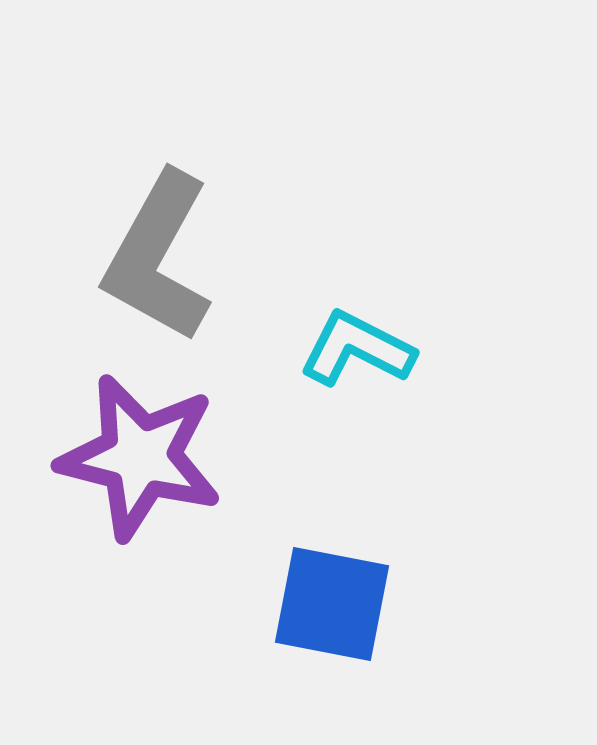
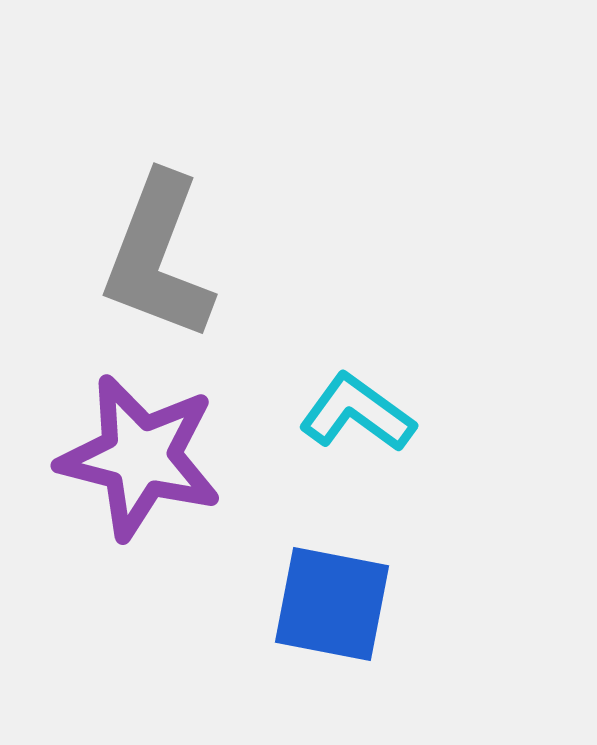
gray L-shape: rotated 8 degrees counterclockwise
cyan L-shape: moved 64 px down; rotated 9 degrees clockwise
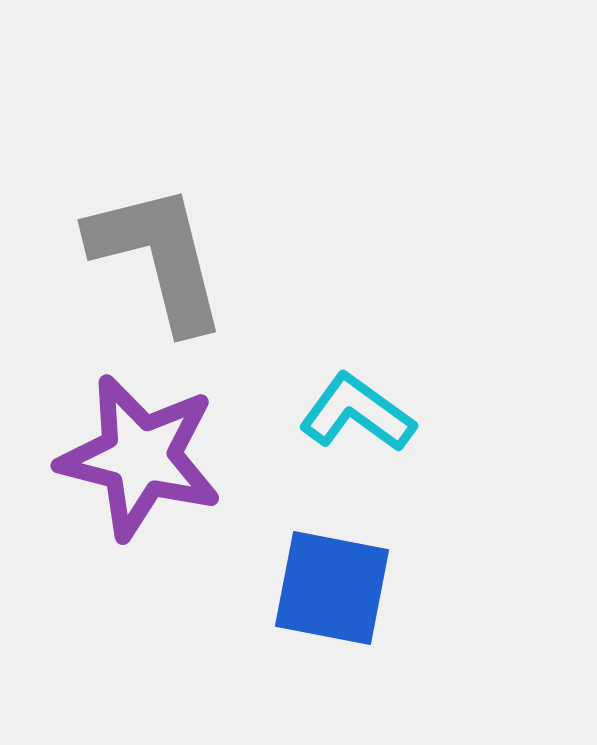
gray L-shape: rotated 145 degrees clockwise
blue square: moved 16 px up
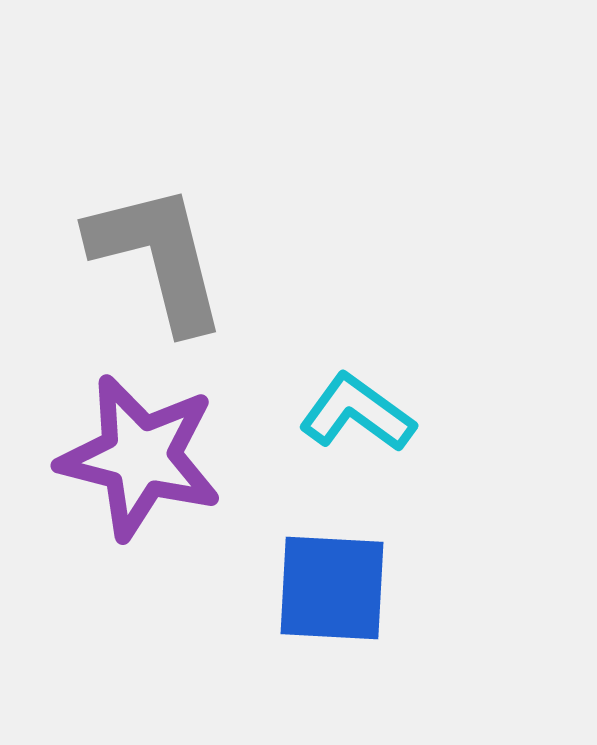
blue square: rotated 8 degrees counterclockwise
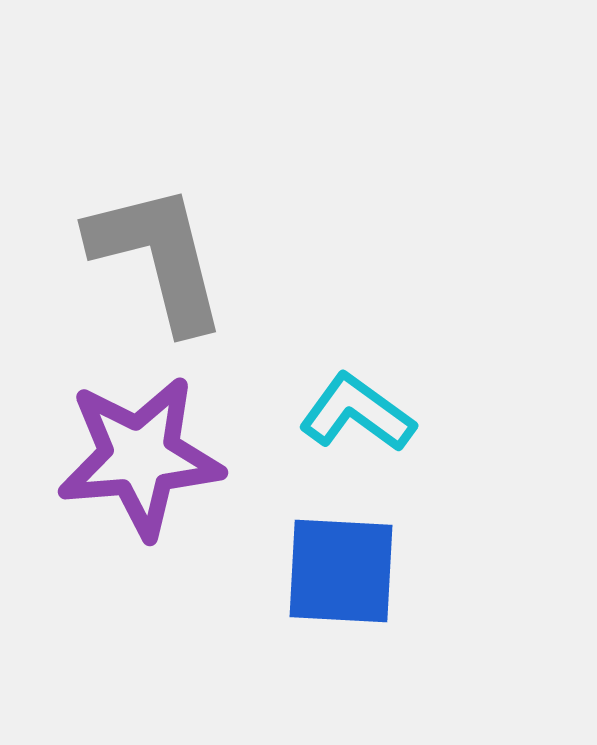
purple star: rotated 19 degrees counterclockwise
blue square: moved 9 px right, 17 px up
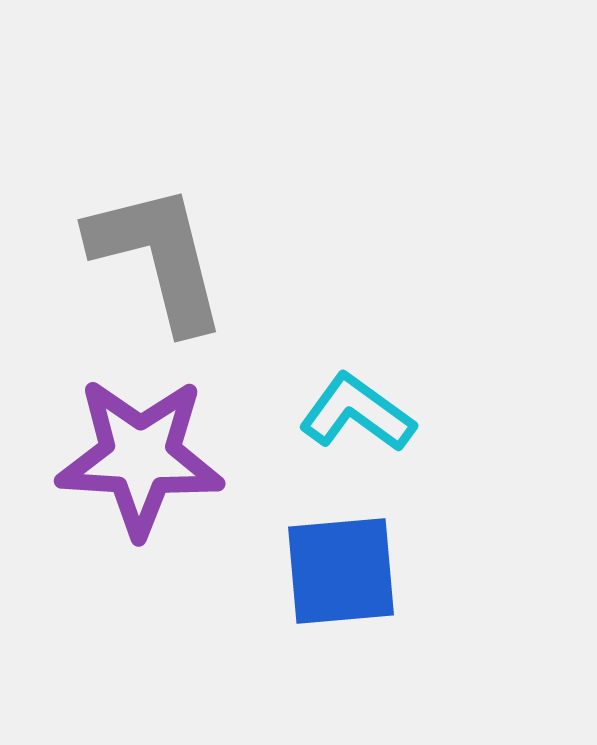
purple star: rotated 8 degrees clockwise
blue square: rotated 8 degrees counterclockwise
